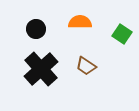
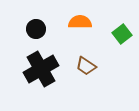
green square: rotated 18 degrees clockwise
black cross: rotated 12 degrees clockwise
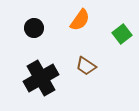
orange semicircle: moved 2 px up; rotated 125 degrees clockwise
black circle: moved 2 px left, 1 px up
black cross: moved 9 px down
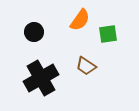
black circle: moved 4 px down
green square: moved 14 px left; rotated 30 degrees clockwise
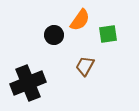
black circle: moved 20 px right, 3 px down
brown trapezoid: moved 1 px left; rotated 85 degrees clockwise
black cross: moved 13 px left, 5 px down; rotated 8 degrees clockwise
